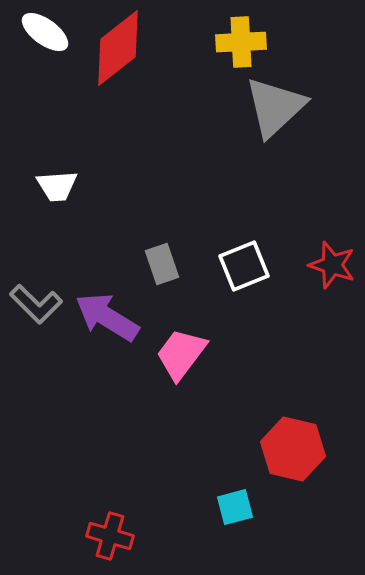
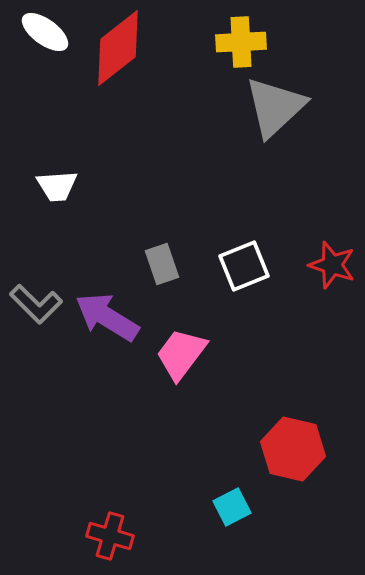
cyan square: moved 3 px left; rotated 12 degrees counterclockwise
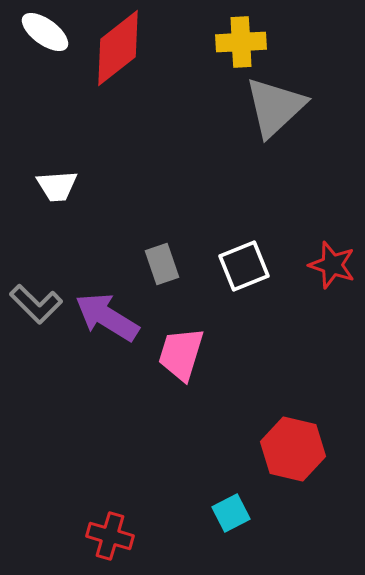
pink trapezoid: rotated 20 degrees counterclockwise
cyan square: moved 1 px left, 6 px down
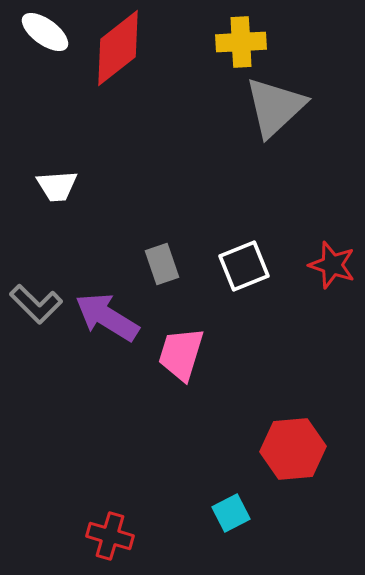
red hexagon: rotated 18 degrees counterclockwise
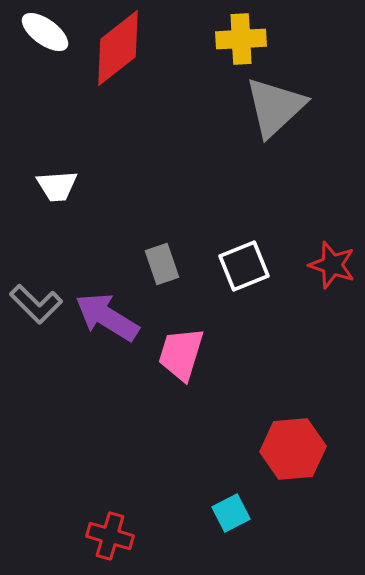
yellow cross: moved 3 px up
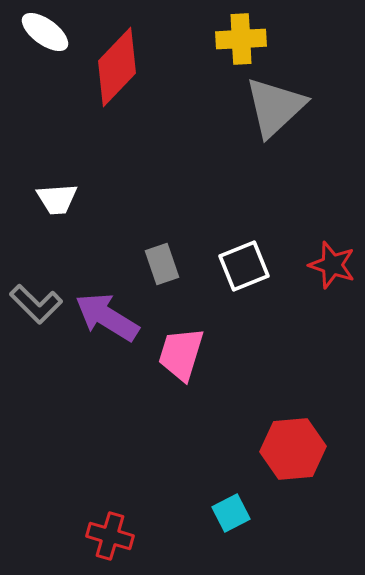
red diamond: moved 1 px left, 19 px down; rotated 8 degrees counterclockwise
white trapezoid: moved 13 px down
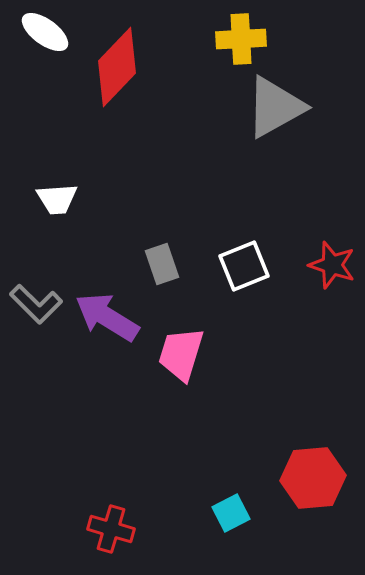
gray triangle: rotated 14 degrees clockwise
red hexagon: moved 20 px right, 29 px down
red cross: moved 1 px right, 7 px up
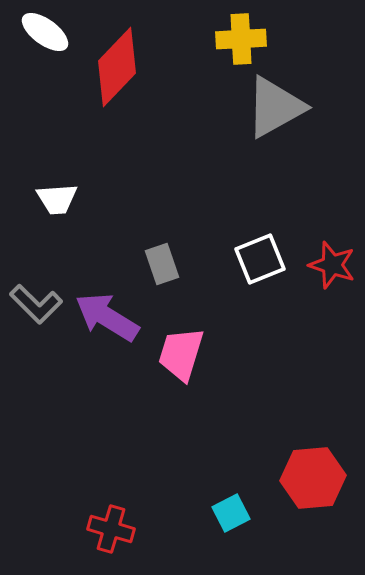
white square: moved 16 px right, 7 px up
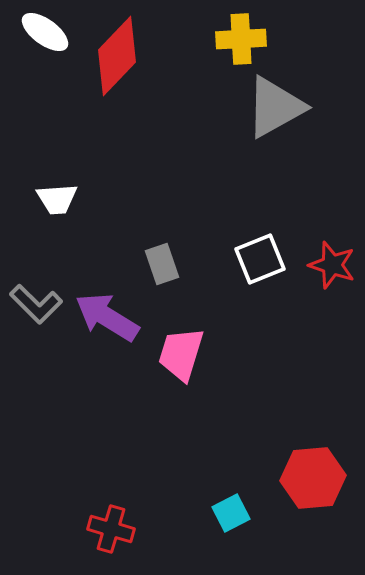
red diamond: moved 11 px up
